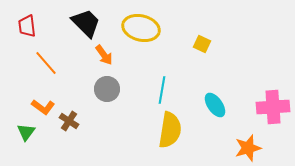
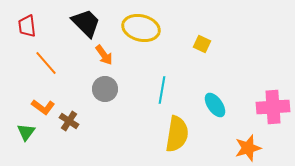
gray circle: moved 2 px left
yellow semicircle: moved 7 px right, 4 px down
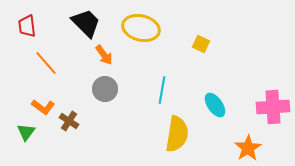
yellow square: moved 1 px left
orange star: rotated 16 degrees counterclockwise
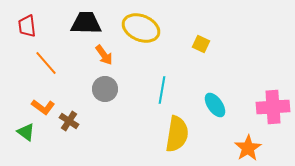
black trapezoid: rotated 44 degrees counterclockwise
yellow ellipse: rotated 9 degrees clockwise
green triangle: rotated 30 degrees counterclockwise
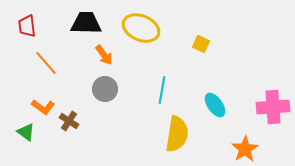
orange star: moved 3 px left, 1 px down
